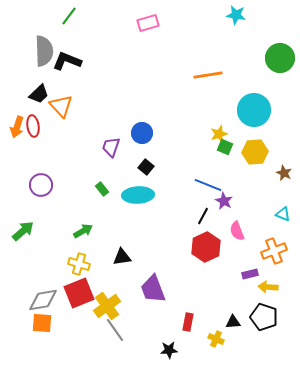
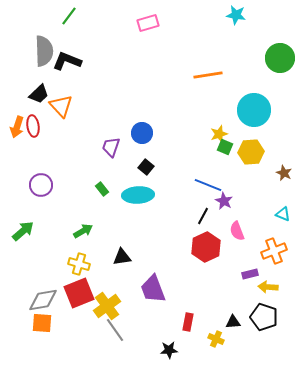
yellow hexagon at (255, 152): moved 4 px left
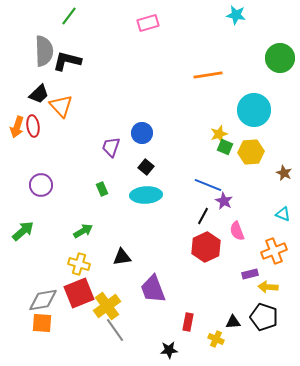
black L-shape at (67, 61): rotated 8 degrees counterclockwise
green rectangle at (102, 189): rotated 16 degrees clockwise
cyan ellipse at (138, 195): moved 8 px right
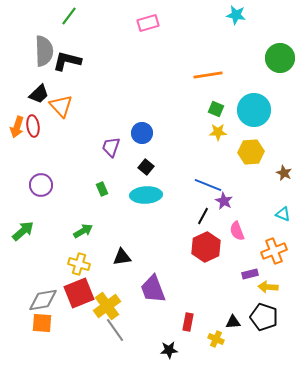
yellow star at (219, 134): moved 1 px left, 2 px up; rotated 18 degrees clockwise
green square at (225, 147): moved 9 px left, 38 px up
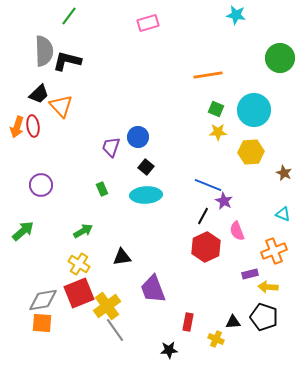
blue circle at (142, 133): moved 4 px left, 4 px down
yellow cross at (79, 264): rotated 15 degrees clockwise
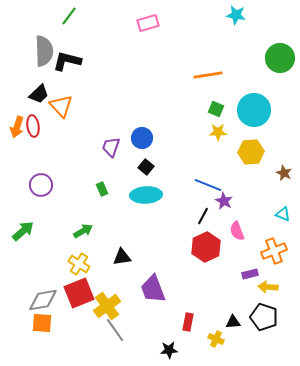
blue circle at (138, 137): moved 4 px right, 1 px down
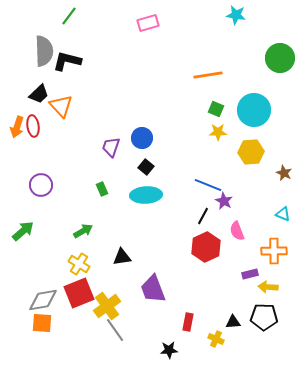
orange cross at (274, 251): rotated 20 degrees clockwise
black pentagon at (264, 317): rotated 16 degrees counterclockwise
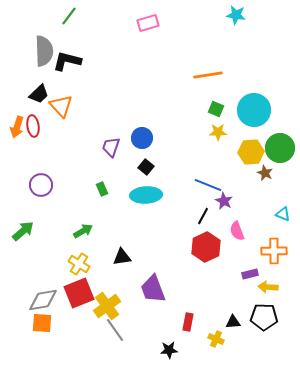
green circle at (280, 58): moved 90 px down
brown star at (284, 173): moved 19 px left
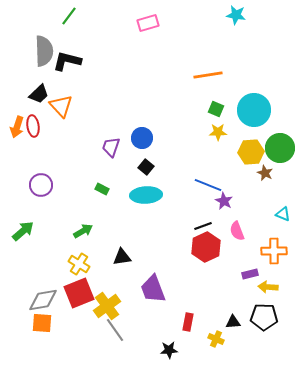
green rectangle at (102, 189): rotated 40 degrees counterclockwise
black line at (203, 216): moved 10 px down; rotated 42 degrees clockwise
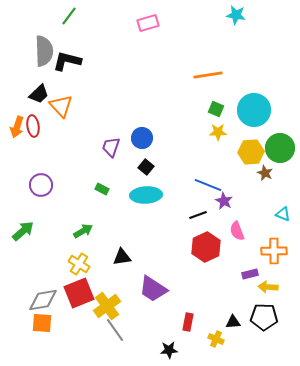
black line at (203, 226): moved 5 px left, 11 px up
purple trapezoid at (153, 289): rotated 36 degrees counterclockwise
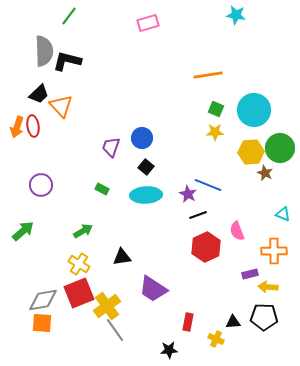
yellow star at (218, 132): moved 3 px left
purple star at (224, 201): moved 36 px left, 7 px up
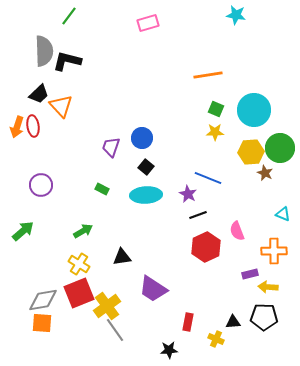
blue line at (208, 185): moved 7 px up
